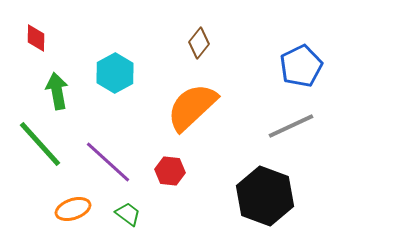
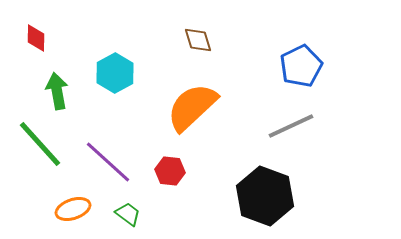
brown diamond: moved 1 px left, 3 px up; rotated 56 degrees counterclockwise
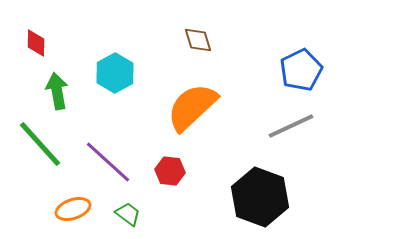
red diamond: moved 5 px down
blue pentagon: moved 4 px down
black hexagon: moved 5 px left, 1 px down
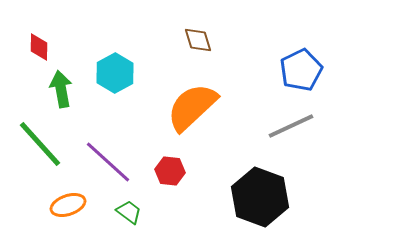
red diamond: moved 3 px right, 4 px down
green arrow: moved 4 px right, 2 px up
orange ellipse: moved 5 px left, 4 px up
green trapezoid: moved 1 px right, 2 px up
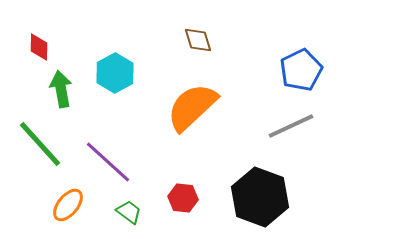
red hexagon: moved 13 px right, 27 px down
orange ellipse: rotated 32 degrees counterclockwise
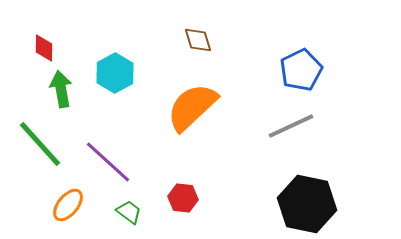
red diamond: moved 5 px right, 1 px down
black hexagon: moved 47 px right, 7 px down; rotated 8 degrees counterclockwise
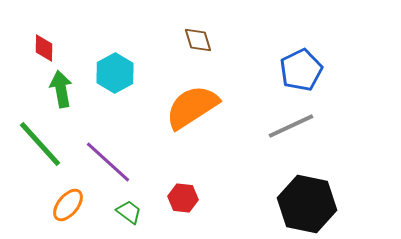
orange semicircle: rotated 10 degrees clockwise
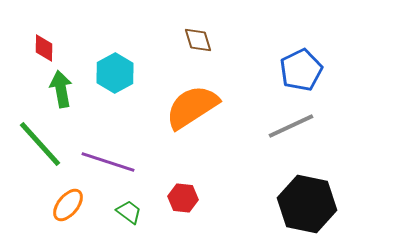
purple line: rotated 24 degrees counterclockwise
